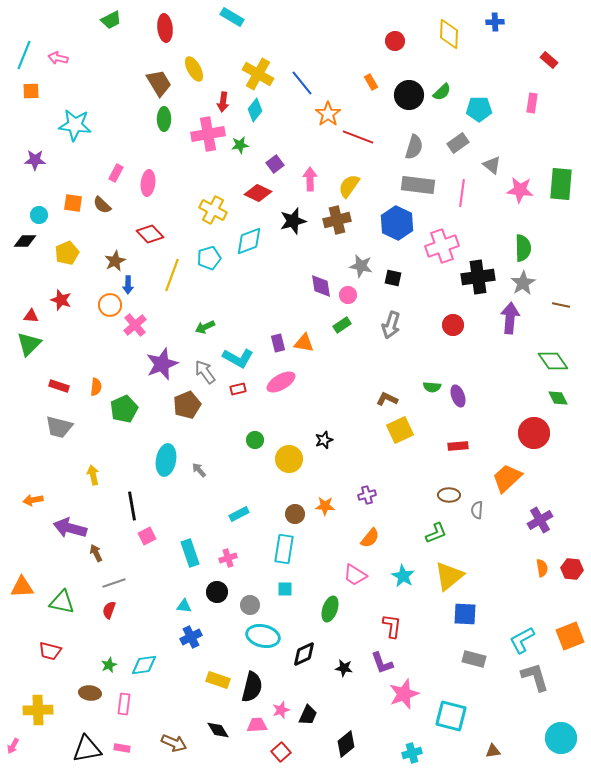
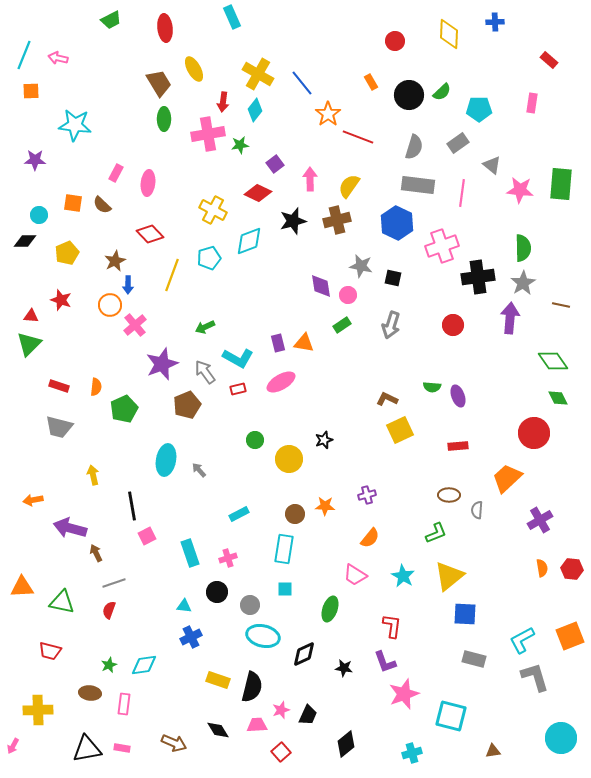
cyan rectangle at (232, 17): rotated 35 degrees clockwise
purple L-shape at (382, 663): moved 3 px right, 1 px up
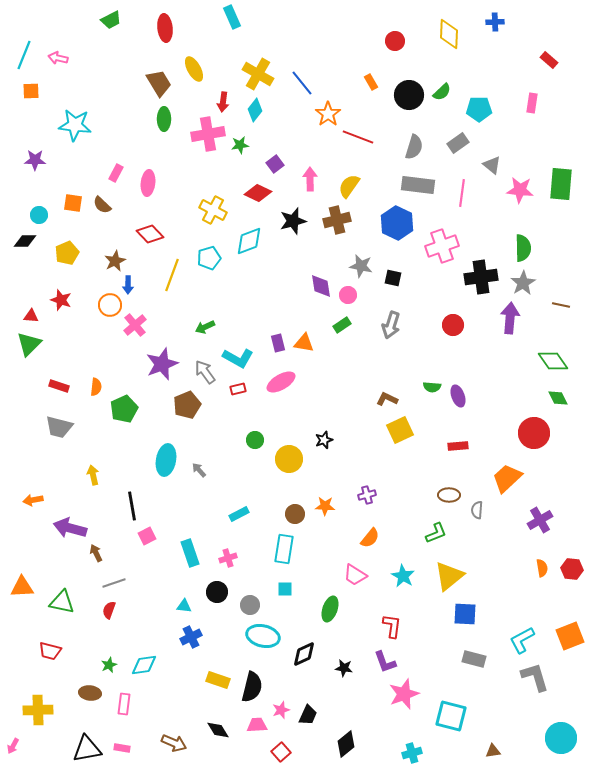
black cross at (478, 277): moved 3 px right
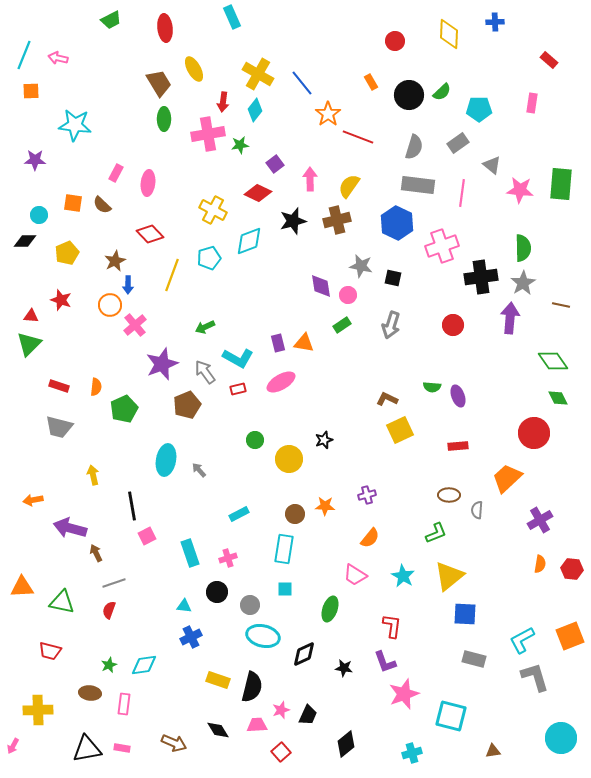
orange semicircle at (542, 568): moved 2 px left, 4 px up; rotated 18 degrees clockwise
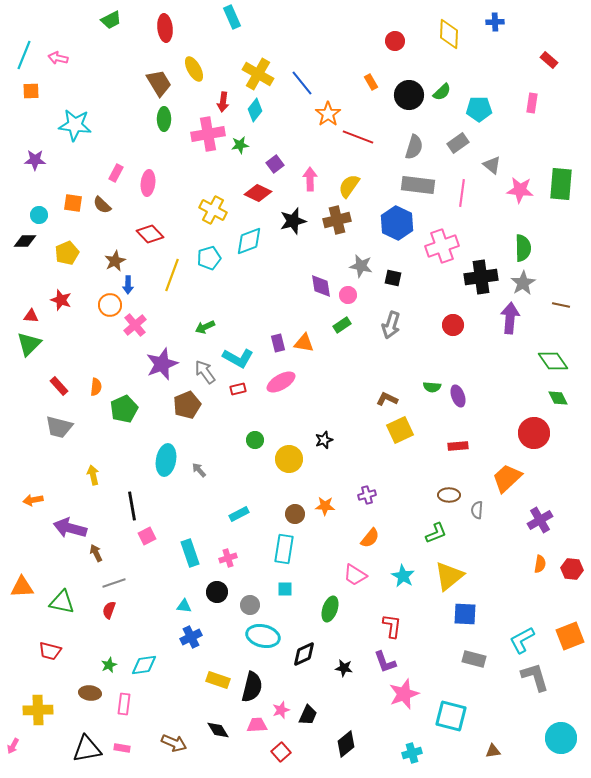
red rectangle at (59, 386): rotated 30 degrees clockwise
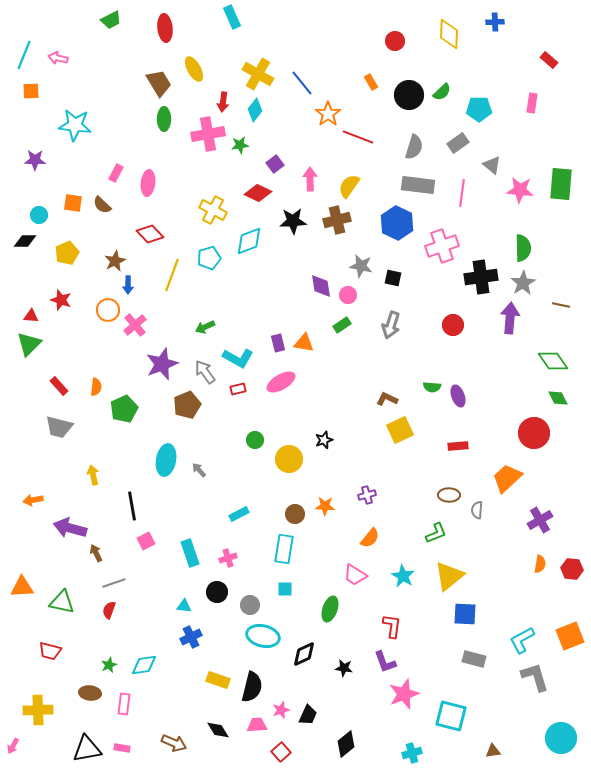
black star at (293, 221): rotated 12 degrees clockwise
orange circle at (110, 305): moved 2 px left, 5 px down
pink square at (147, 536): moved 1 px left, 5 px down
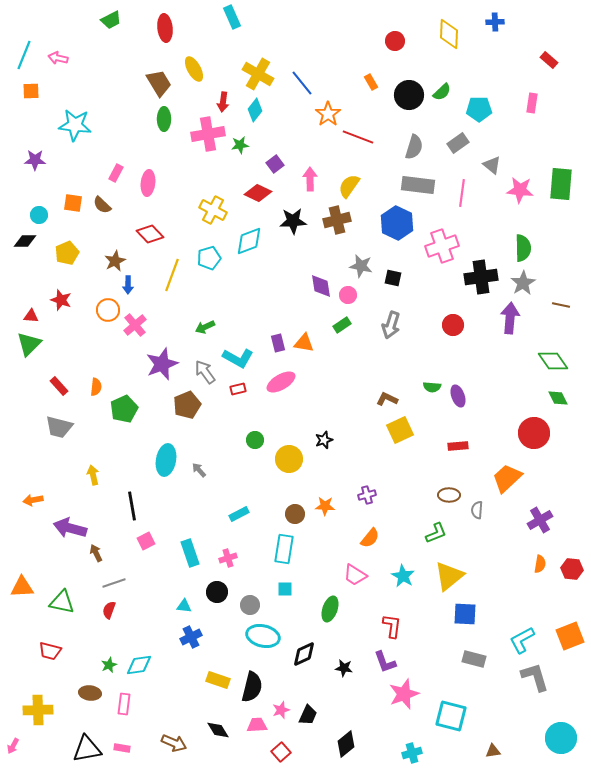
cyan diamond at (144, 665): moved 5 px left
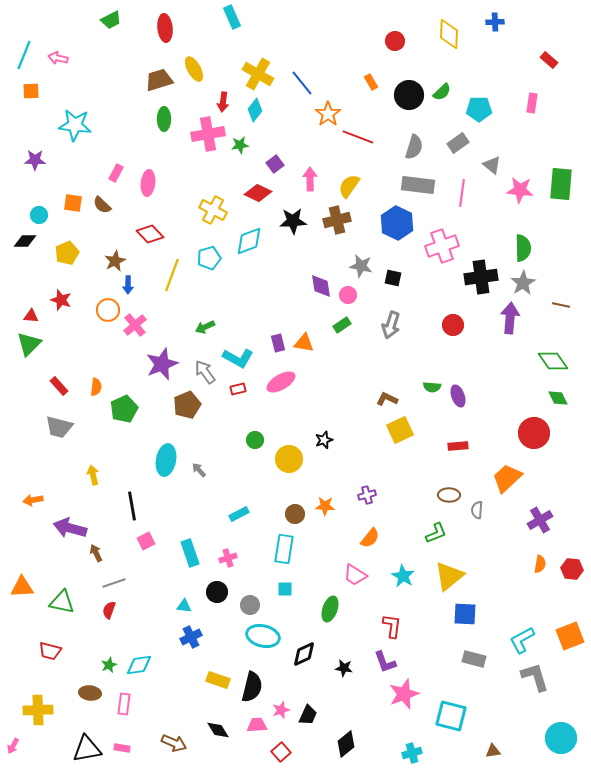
brown trapezoid at (159, 83): moved 3 px up; rotated 76 degrees counterclockwise
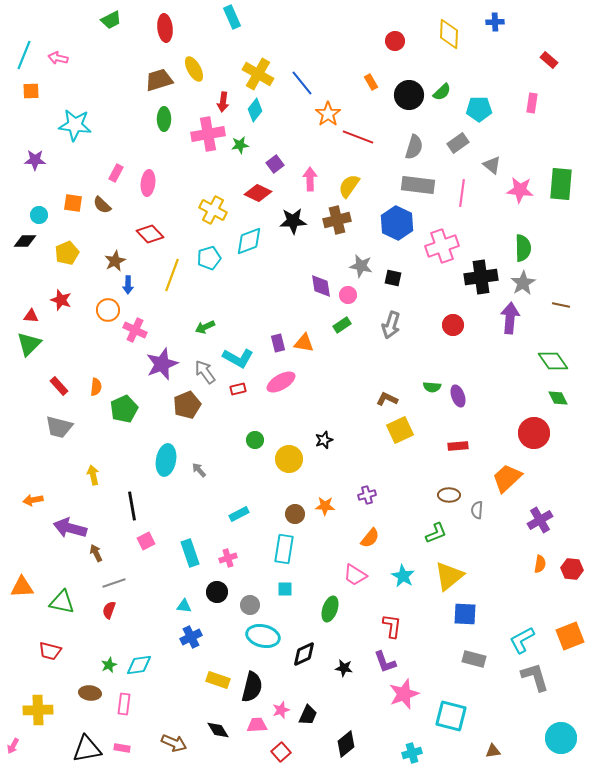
pink cross at (135, 325): moved 5 px down; rotated 25 degrees counterclockwise
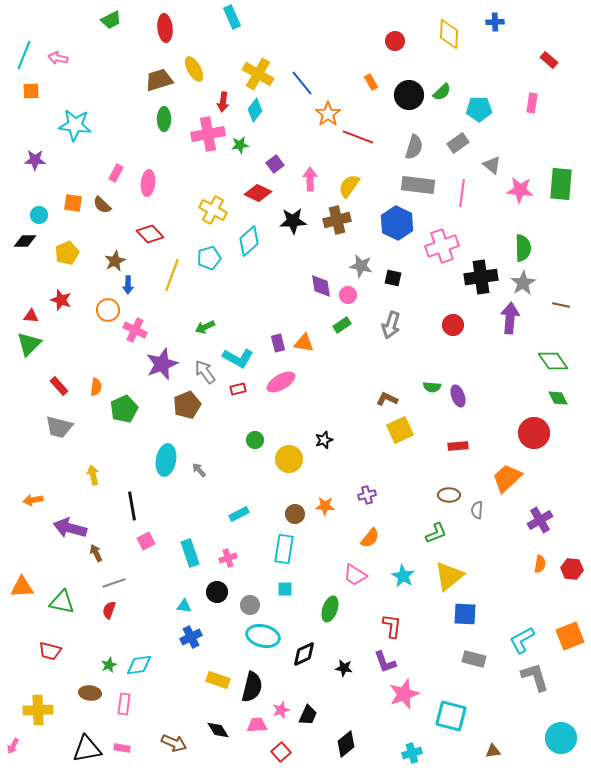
cyan diamond at (249, 241): rotated 20 degrees counterclockwise
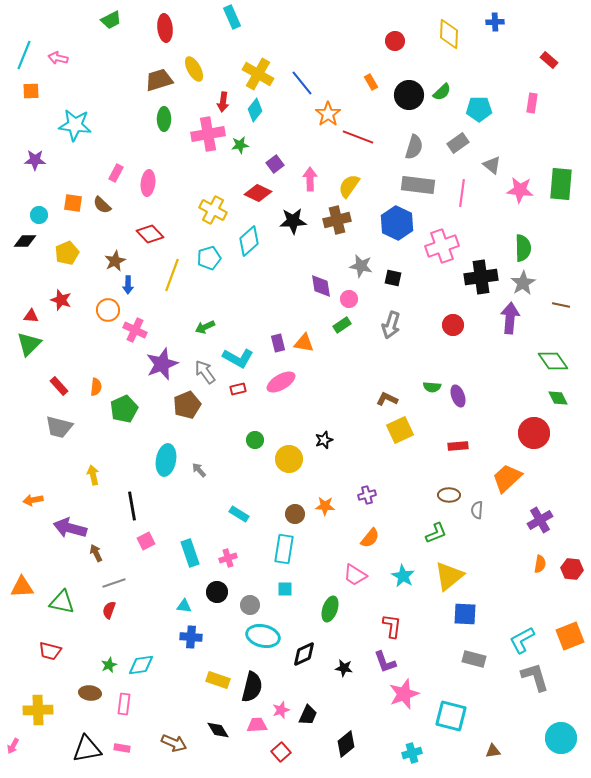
pink circle at (348, 295): moved 1 px right, 4 px down
cyan rectangle at (239, 514): rotated 60 degrees clockwise
blue cross at (191, 637): rotated 30 degrees clockwise
cyan diamond at (139, 665): moved 2 px right
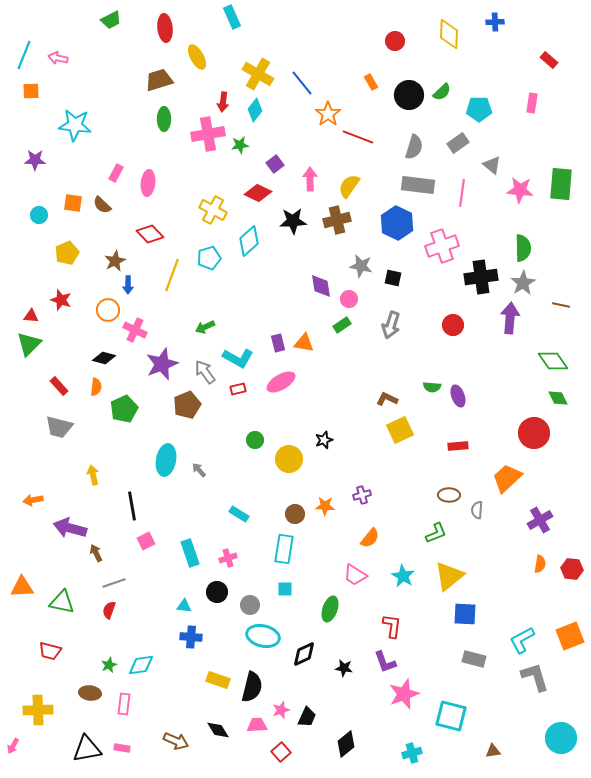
yellow ellipse at (194, 69): moved 3 px right, 12 px up
black diamond at (25, 241): moved 79 px right, 117 px down; rotated 15 degrees clockwise
purple cross at (367, 495): moved 5 px left
black trapezoid at (308, 715): moved 1 px left, 2 px down
brown arrow at (174, 743): moved 2 px right, 2 px up
